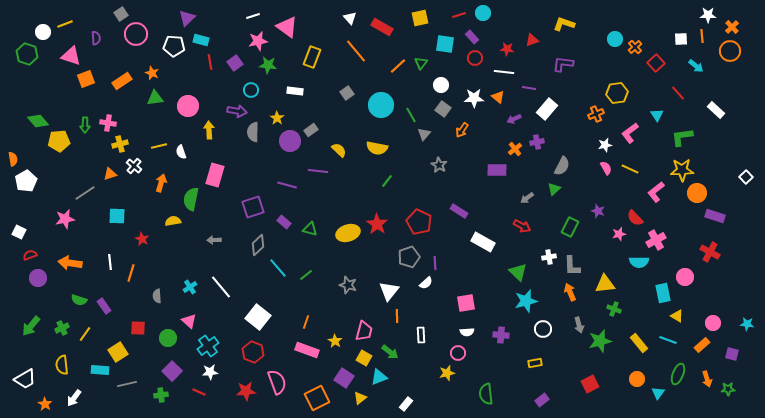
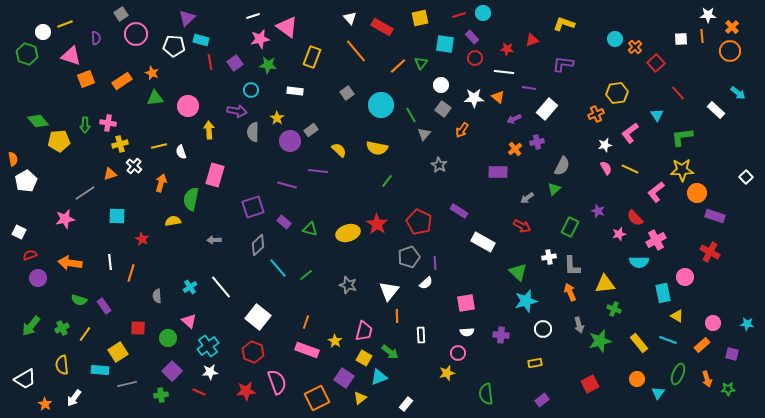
pink star at (258, 41): moved 2 px right, 2 px up
cyan arrow at (696, 66): moved 42 px right, 27 px down
purple rectangle at (497, 170): moved 1 px right, 2 px down
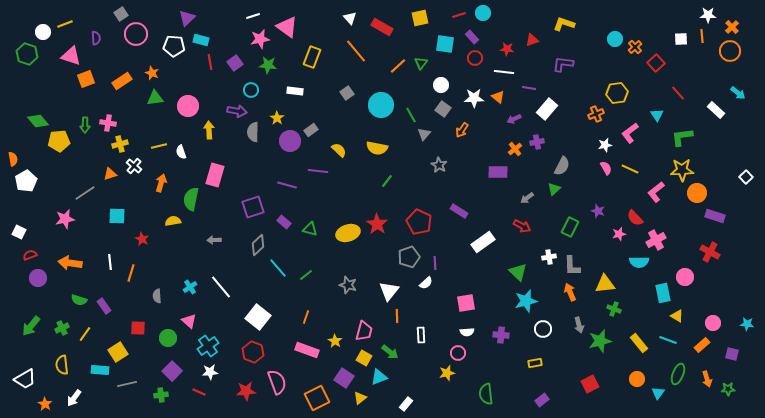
white rectangle at (483, 242): rotated 65 degrees counterclockwise
orange line at (306, 322): moved 5 px up
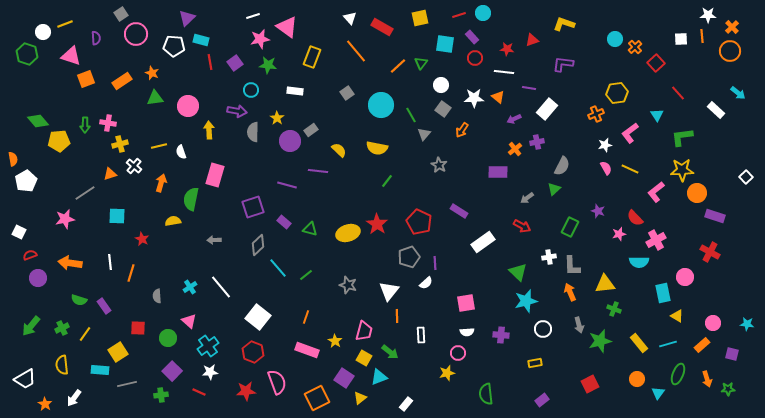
cyan line at (668, 340): moved 4 px down; rotated 36 degrees counterclockwise
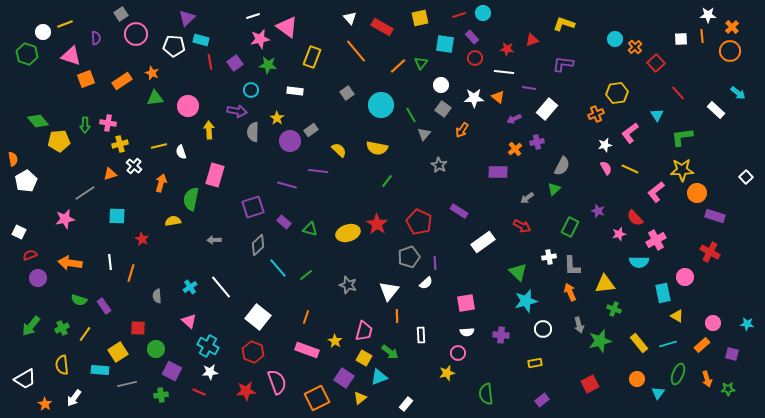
green circle at (168, 338): moved 12 px left, 11 px down
cyan cross at (208, 346): rotated 25 degrees counterclockwise
purple square at (172, 371): rotated 18 degrees counterclockwise
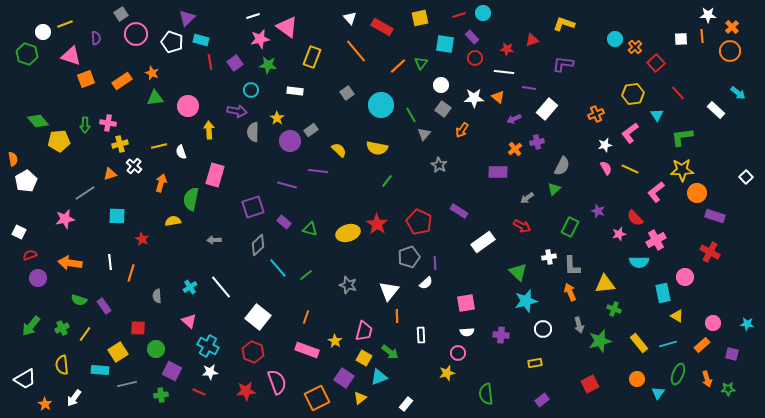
white pentagon at (174, 46): moved 2 px left, 4 px up; rotated 15 degrees clockwise
yellow hexagon at (617, 93): moved 16 px right, 1 px down
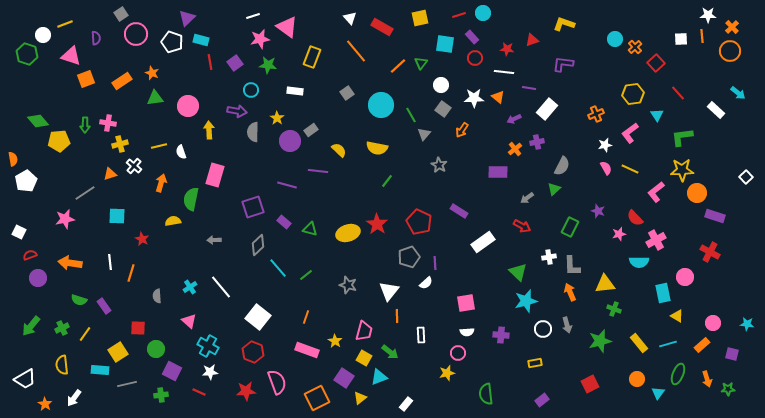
white circle at (43, 32): moved 3 px down
gray arrow at (579, 325): moved 12 px left
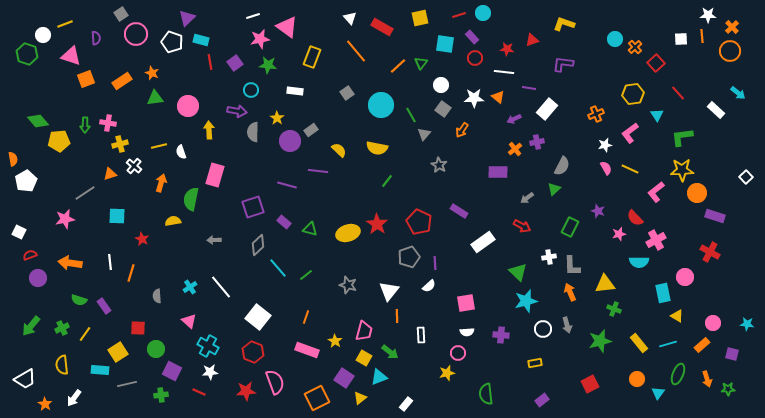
white semicircle at (426, 283): moved 3 px right, 3 px down
pink semicircle at (277, 382): moved 2 px left
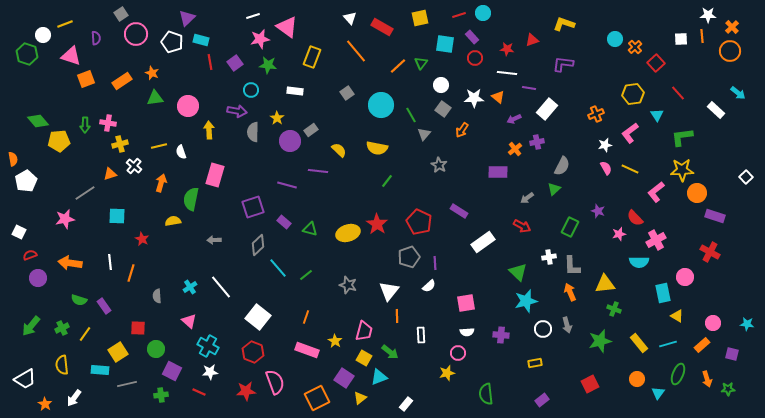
white line at (504, 72): moved 3 px right, 1 px down
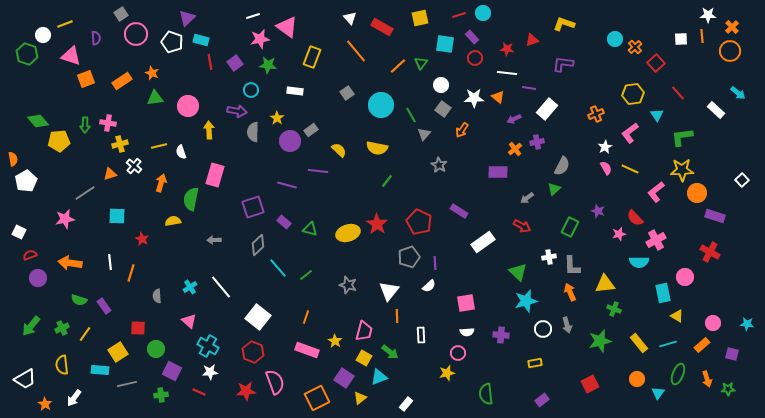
white star at (605, 145): moved 2 px down; rotated 16 degrees counterclockwise
white square at (746, 177): moved 4 px left, 3 px down
